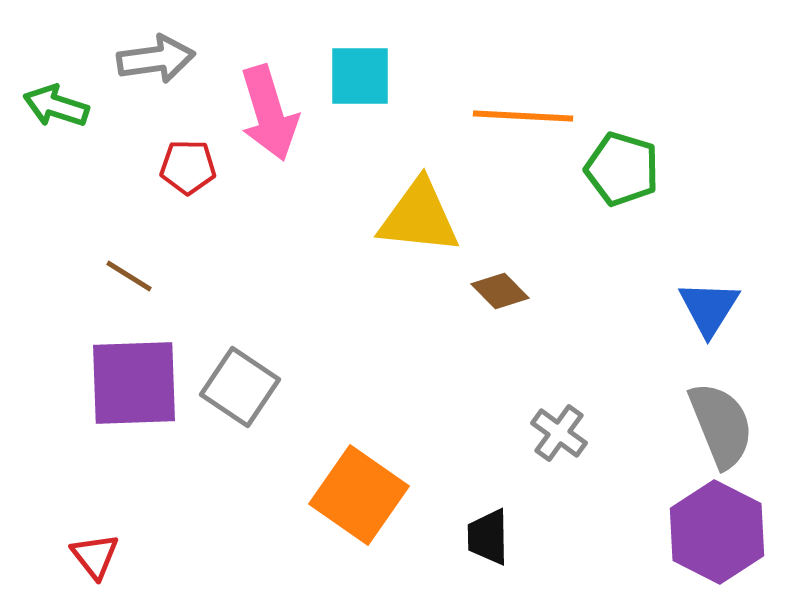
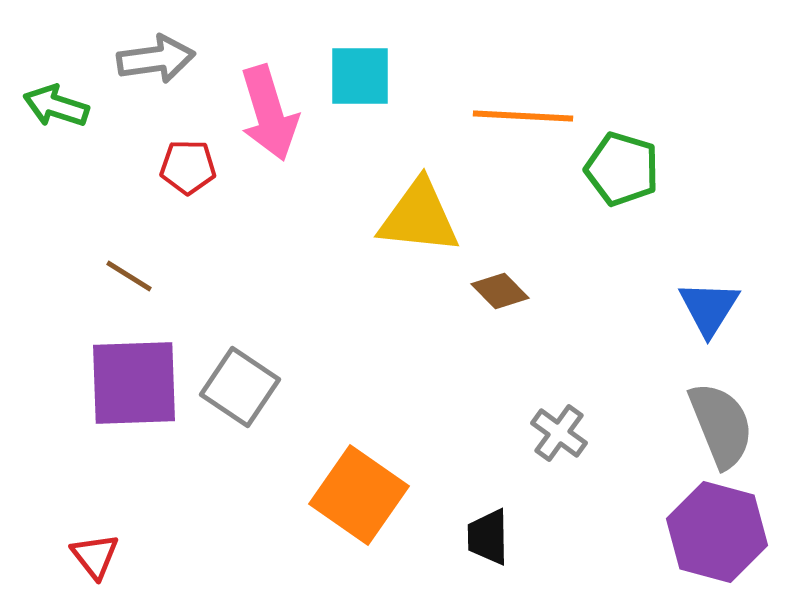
purple hexagon: rotated 12 degrees counterclockwise
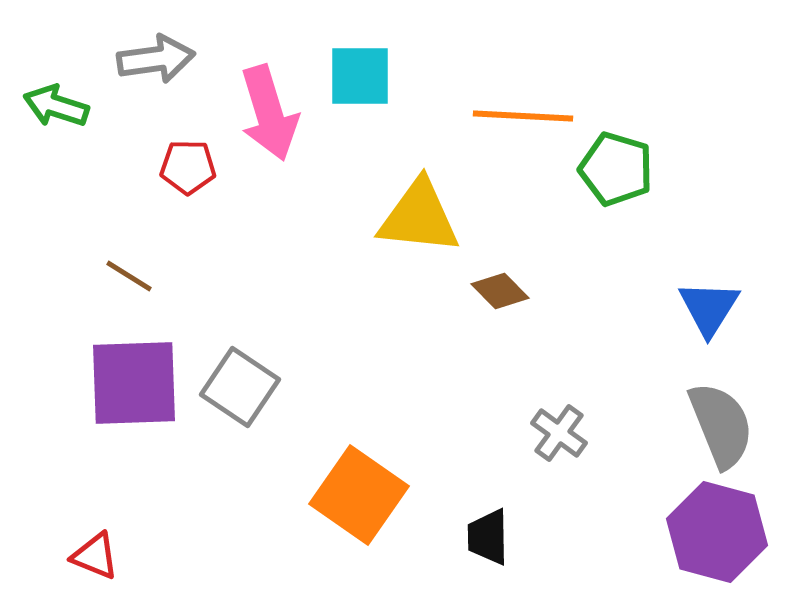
green pentagon: moved 6 px left
red triangle: rotated 30 degrees counterclockwise
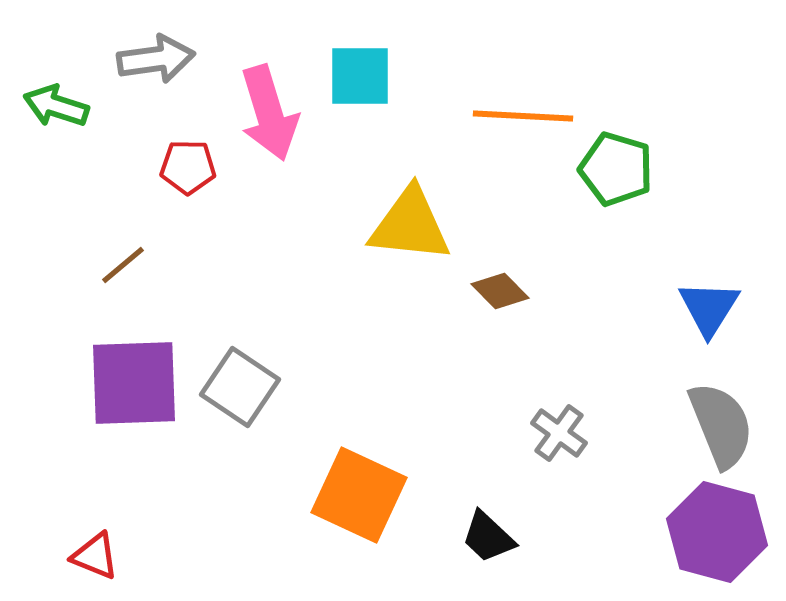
yellow triangle: moved 9 px left, 8 px down
brown line: moved 6 px left, 11 px up; rotated 72 degrees counterclockwise
orange square: rotated 10 degrees counterclockwise
black trapezoid: rotated 46 degrees counterclockwise
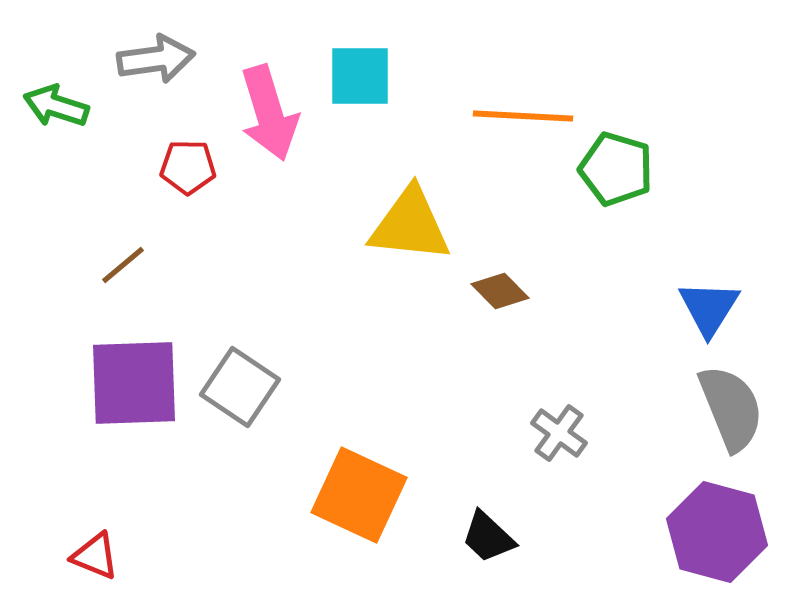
gray semicircle: moved 10 px right, 17 px up
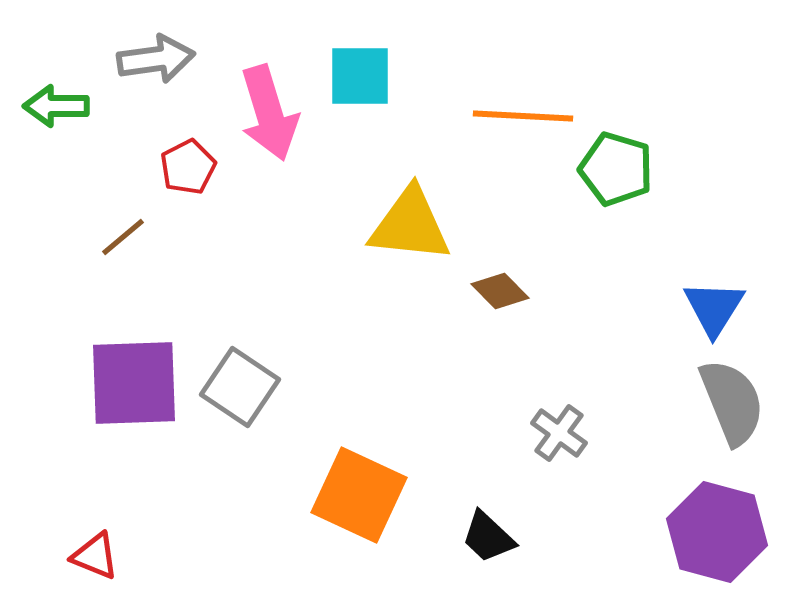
green arrow: rotated 18 degrees counterclockwise
red pentagon: rotated 28 degrees counterclockwise
brown line: moved 28 px up
blue triangle: moved 5 px right
gray semicircle: moved 1 px right, 6 px up
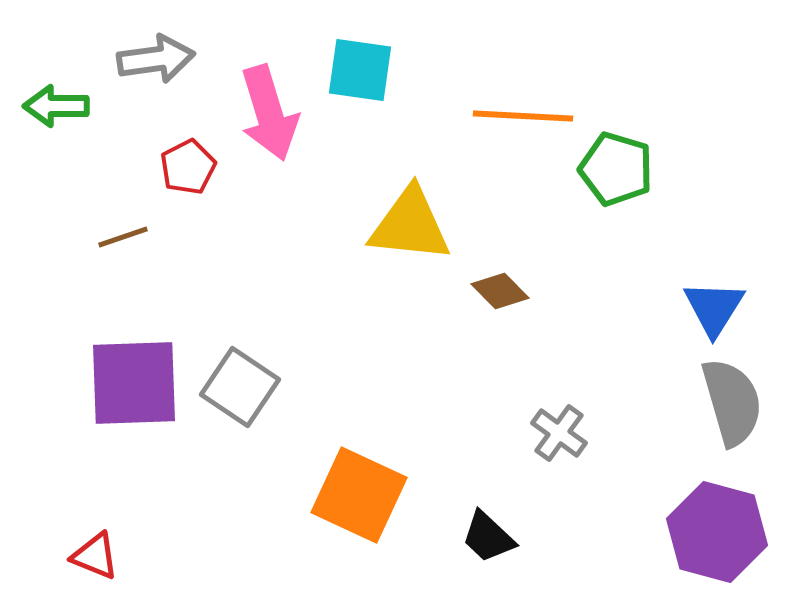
cyan square: moved 6 px up; rotated 8 degrees clockwise
brown line: rotated 21 degrees clockwise
gray semicircle: rotated 6 degrees clockwise
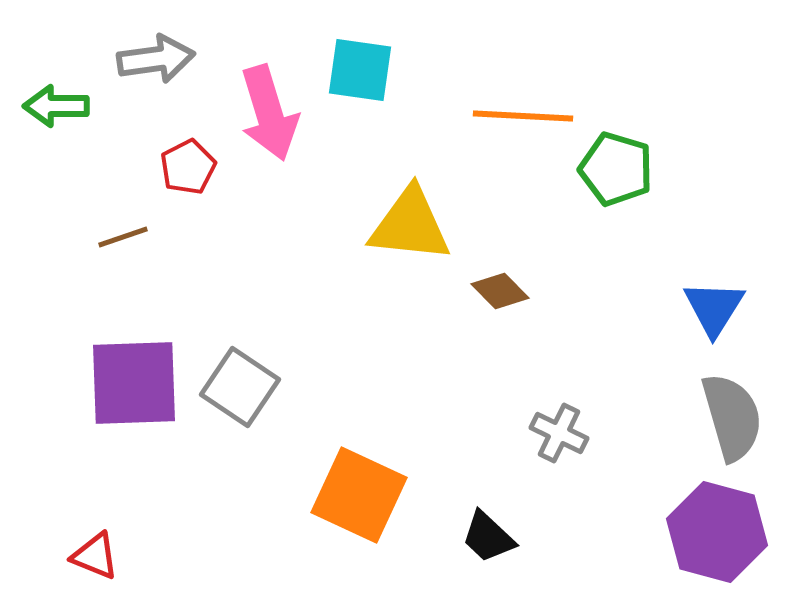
gray semicircle: moved 15 px down
gray cross: rotated 10 degrees counterclockwise
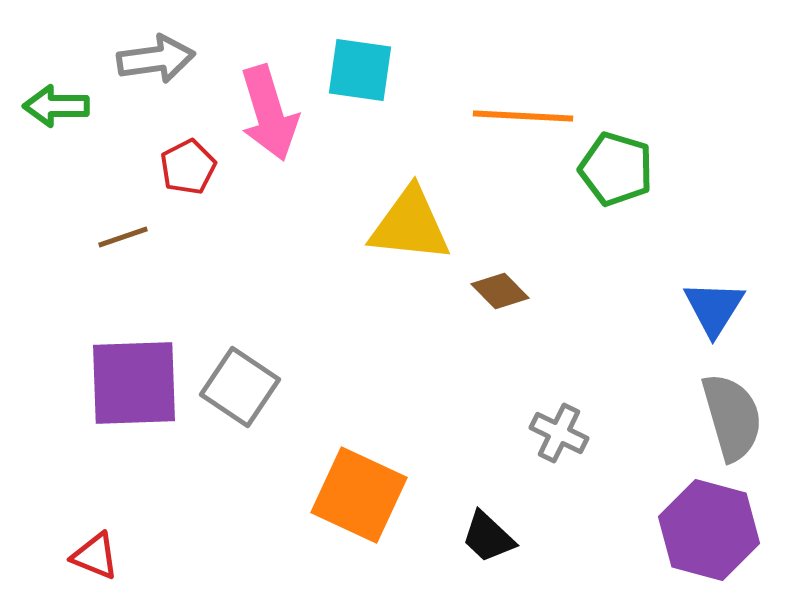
purple hexagon: moved 8 px left, 2 px up
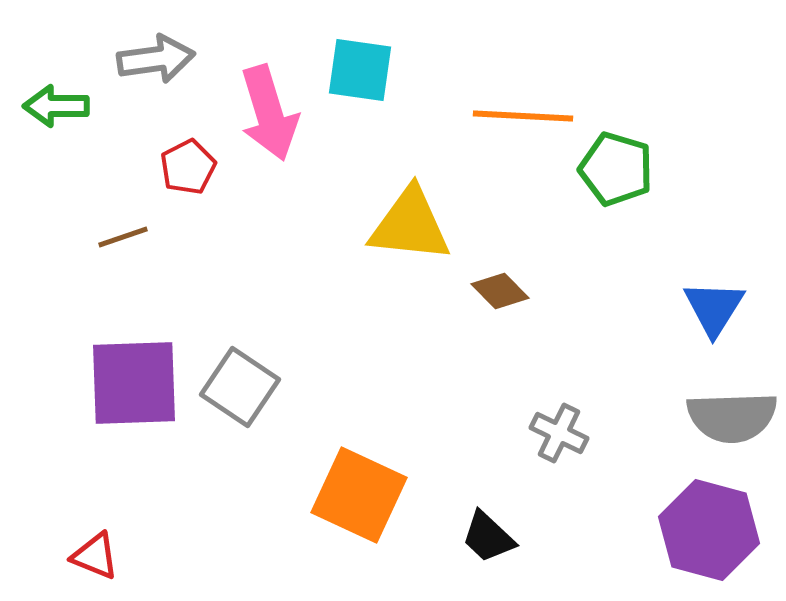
gray semicircle: rotated 104 degrees clockwise
